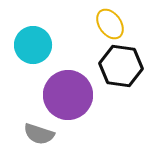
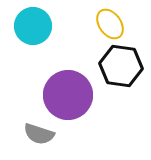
cyan circle: moved 19 px up
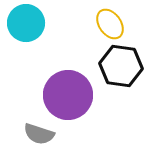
cyan circle: moved 7 px left, 3 px up
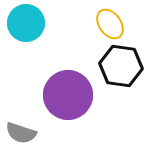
gray semicircle: moved 18 px left, 1 px up
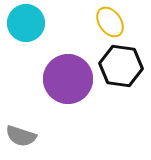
yellow ellipse: moved 2 px up
purple circle: moved 16 px up
gray semicircle: moved 3 px down
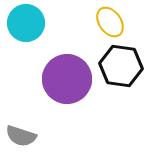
purple circle: moved 1 px left
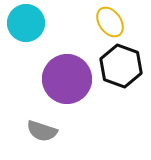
black hexagon: rotated 12 degrees clockwise
gray semicircle: moved 21 px right, 5 px up
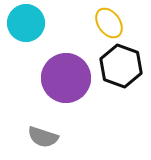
yellow ellipse: moved 1 px left, 1 px down
purple circle: moved 1 px left, 1 px up
gray semicircle: moved 1 px right, 6 px down
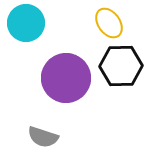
black hexagon: rotated 21 degrees counterclockwise
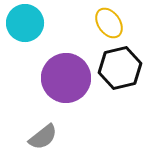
cyan circle: moved 1 px left
black hexagon: moved 1 px left, 2 px down; rotated 12 degrees counterclockwise
gray semicircle: rotated 56 degrees counterclockwise
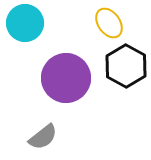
black hexagon: moved 6 px right, 2 px up; rotated 18 degrees counterclockwise
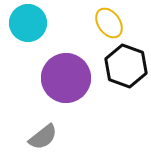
cyan circle: moved 3 px right
black hexagon: rotated 9 degrees counterclockwise
